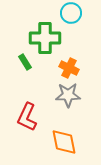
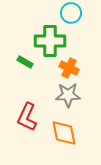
green cross: moved 5 px right, 3 px down
green rectangle: rotated 28 degrees counterclockwise
orange diamond: moved 9 px up
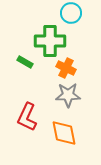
orange cross: moved 3 px left
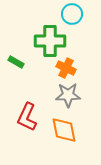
cyan circle: moved 1 px right, 1 px down
green rectangle: moved 9 px left
orange diamond: moved 3 px up
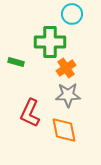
green cross: moved 1 px down
green rectangle: rotated 14 degrees counterclockwise
orange cross: rotated 30 degrees clockwise
red L-shape: moved 3 px right, 4 px up
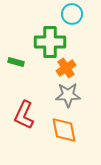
red L-shape: moved 6 px left, 2 px down
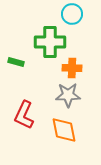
orange cross: moved 6 px right; rotated 36 degrees clockwise
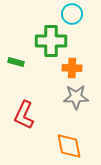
green cross: moved 1 px right, 1 px up
gray star: moved 8 px right, 2 px down
orange diamond: moved 5 px right, 16 px down
